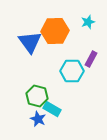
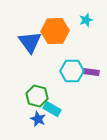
cyan star: moved 2 px left, 2 px up
purple rectangle: moved 13 px down; rotated 70 degrees clockwise
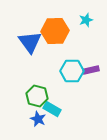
purple rectangle: moved 2 px up; rotated 21 degrees counterclockwise
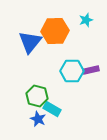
blue triangle: rotated 15 degrees clockwise
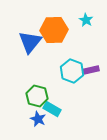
cyan star: rotated 24 degrees counterclockwise
orange hexagon: moved 1 px left, 1 px up
cyan hexagon: rotated 20 degrees clockwise
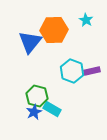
purple rectangle: moved 1 px right, 1 px down
blue star: moved 4 px left, 7 px up; rotated 21 degrees clockwise
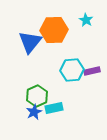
cyan hexagon: moved 1 px up; rotated 25 degrees counterclockwise
green hexagon: rotated 20 degrees clockwise
cyan rectangle: moved 2 px right, 1 px up; rotated 42 degrees counterclockwise
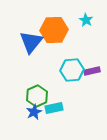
blue triangle: moved 1 px right
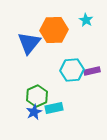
blue triangle: moved 2 px left, 1 px down
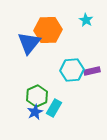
orange hexagon: moved 6 px left
cyan rectangle: rotated 48 degrees counterclockwise
blue star: moved 1 px right
